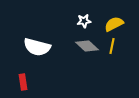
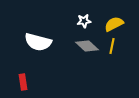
white semicircle: moved 1 px right, 5 px up
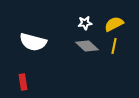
white star: moved 1 px right, 2 px down
white semicircle: moved 5 px left
yellow line: moved 2 px right
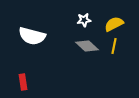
white star: moved 1 px left, 3 px up
white semicircle: moved 1 px left, 6 px up
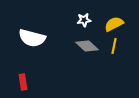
white semicircle: moved 2 px down
